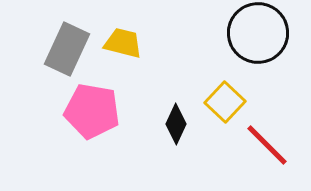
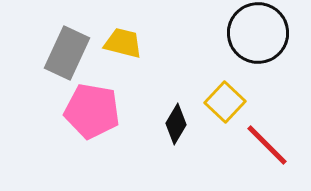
gray rectangle: moved 4 px down
black diamond: rotated 6 degrees clockwise
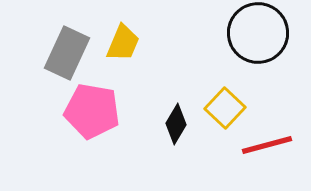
yellow trapezoid: rotated 99 degrees clockwise
yellow square: moved 6 px down
red line: rotated 60 degrees counterclockwise
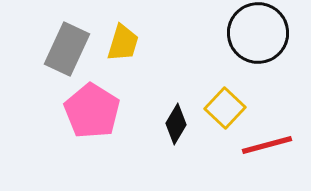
yellow trapezoid: rotated 6 degrees counterclockwise
gray rectangle: moved 4 px up
pink pentagon: rotated 22 degrees clockwise
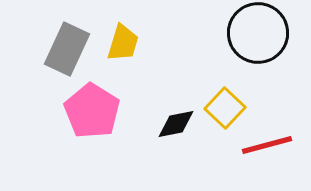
black diamond: rotated 48 degrees clockwise
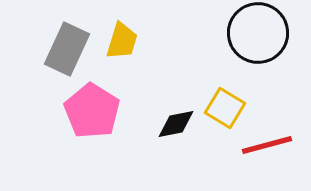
yellow trapezoid: moved 1 px left, 2 px up
yellow square: rotated 12 degrees counterclockwise
